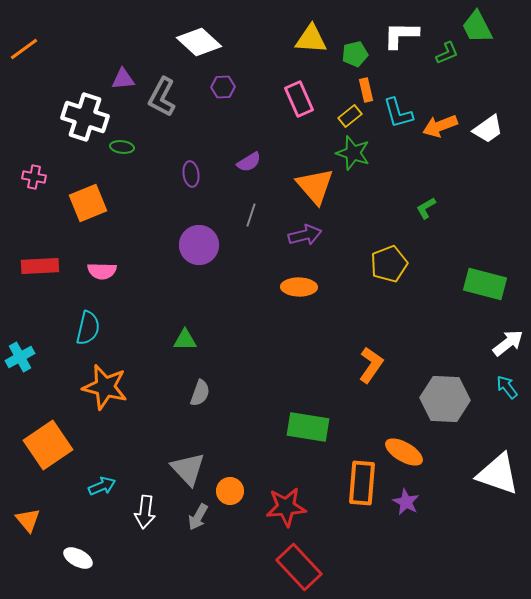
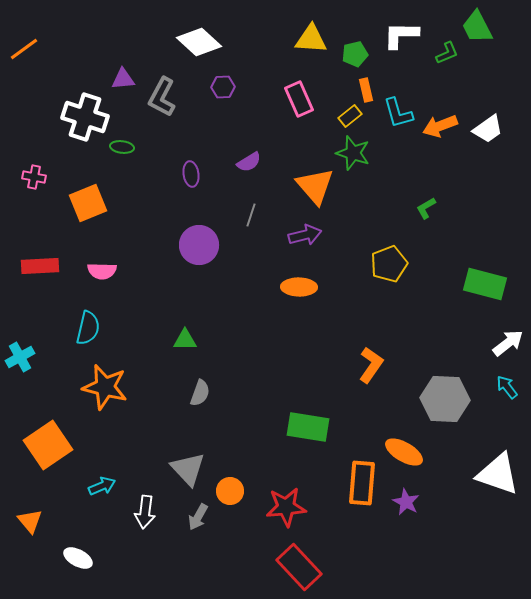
orange triangle at (28, 520): moved 2 px right, 1 px down
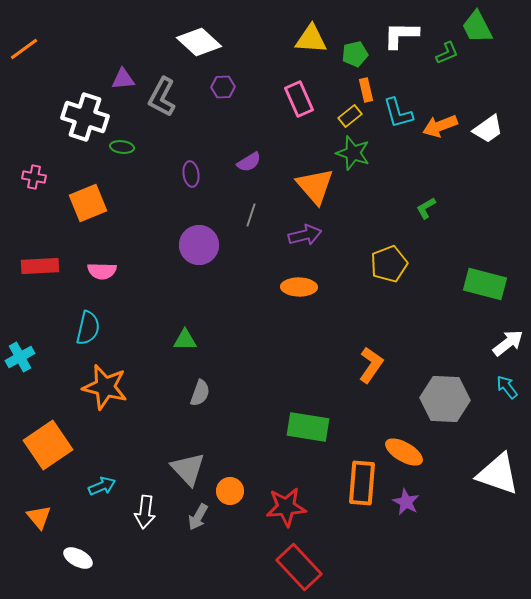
orange triangle at (30, 521): moved 9 px right, 4 px up
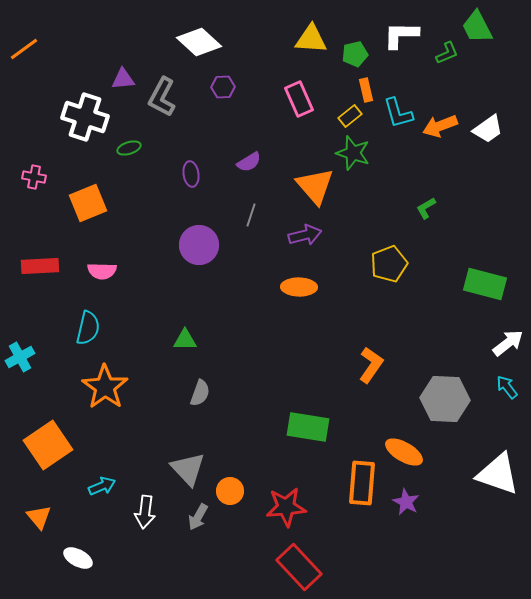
green ellipse at (122, 147): moved 7 px right, 1 px down; rotated 25 degrees counterclockwise
orange star at (105, 387): rotated 21 degrees clockwise
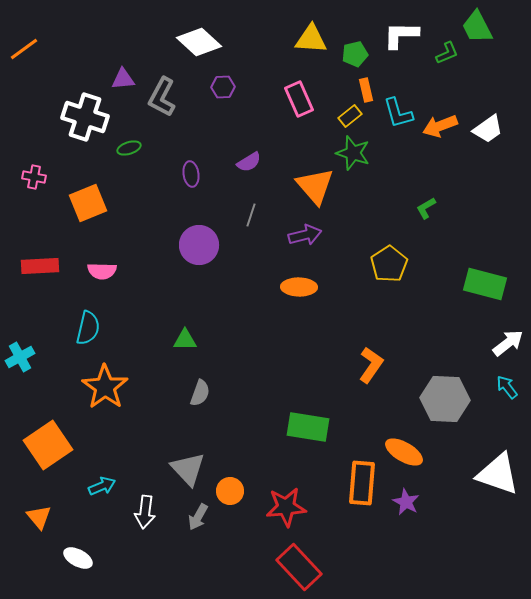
yellow pentagon at (389, 264): rotated 12 degrees counterclockwise
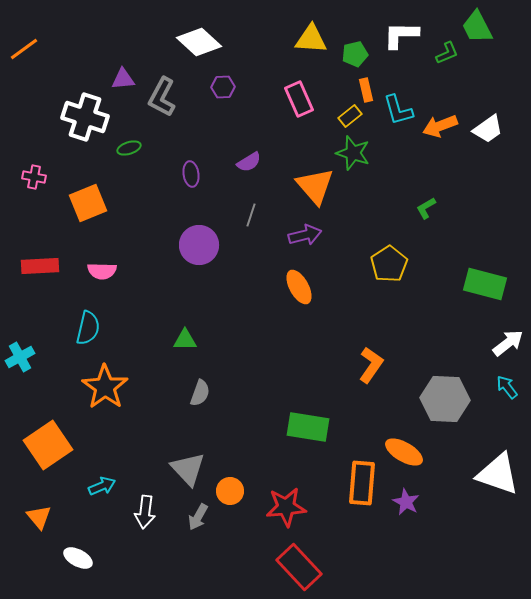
cyan L-shape at (398, 113): moved 3 px up
orange ellipse at (299, 287): rotated 60 degrees clockwise
